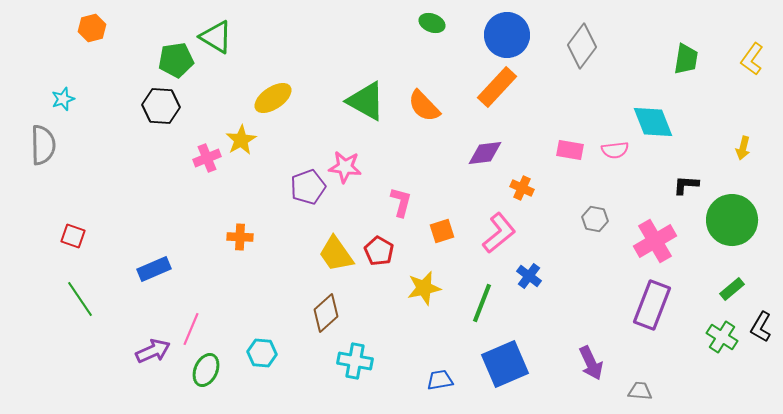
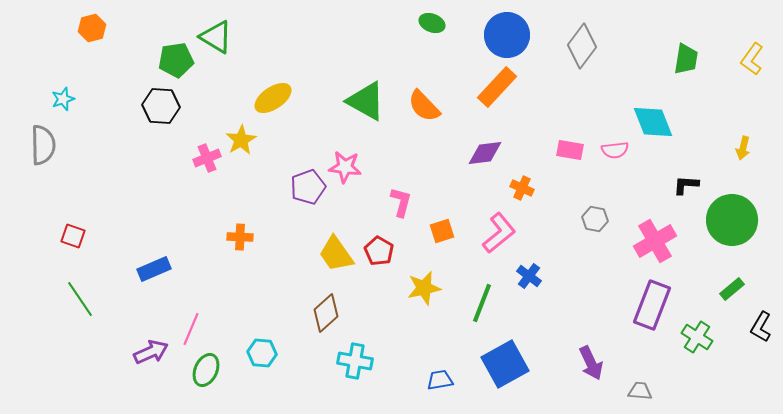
green cross at (722, 337): moved 25 px left
purple arrow at (153, 351): moved 2 px left, 1 px down
blue square at (505, 364): rotated 6 degrees counterclockwise
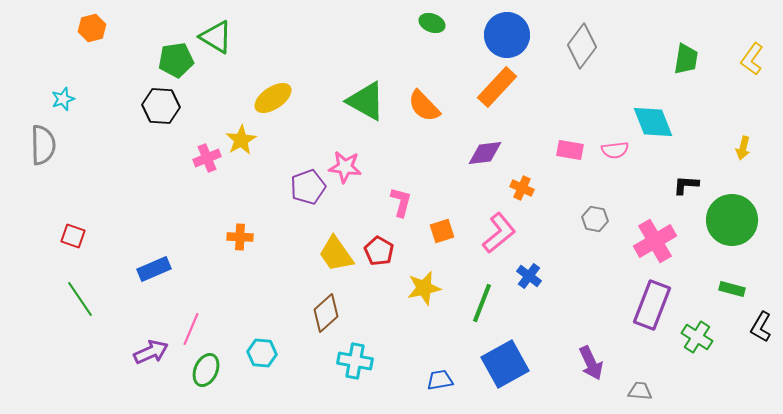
green rectangle at (732, 289): rotated 55 degrees clockwise
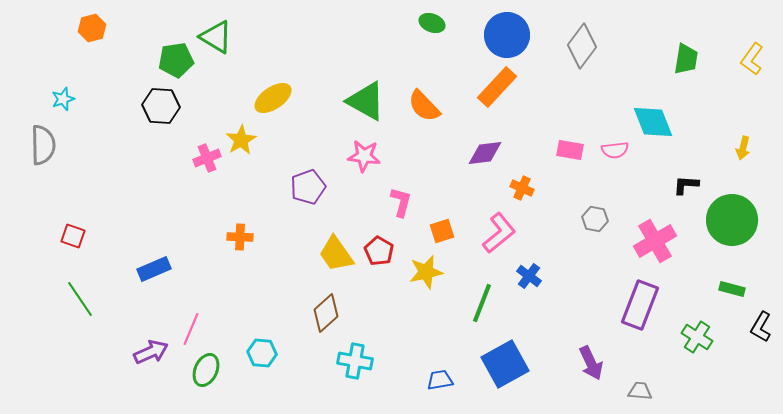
pink star at (345, 167): moved 19 px right, 11 px up
yellow star at (424, 288): moved 2 px right, 16 px up
purple rectangle at (652, 305): moved 12 px left
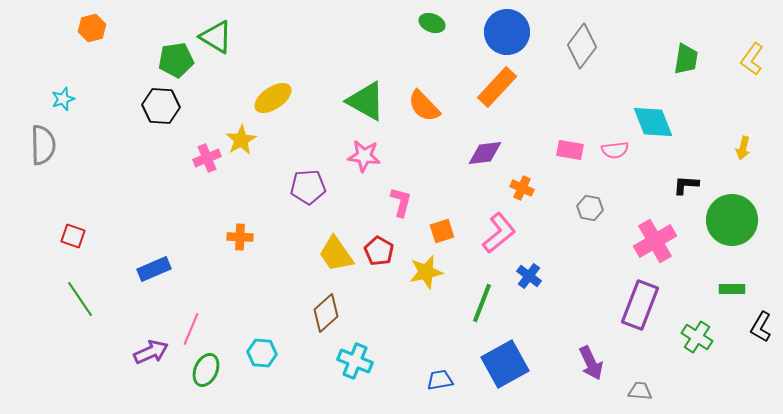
blue circle at (507, 35): moved 3 px up
purple pentagon at (308, 187): rotated 16 degrees clockwise
gray hexagon at (595, 219): moved 5 px left, 11 px up
green rectangle at (732, 289): rotated 15 degrees counterclockwise
cyan cross at (355, 361): rotated 12 degrees clockwise
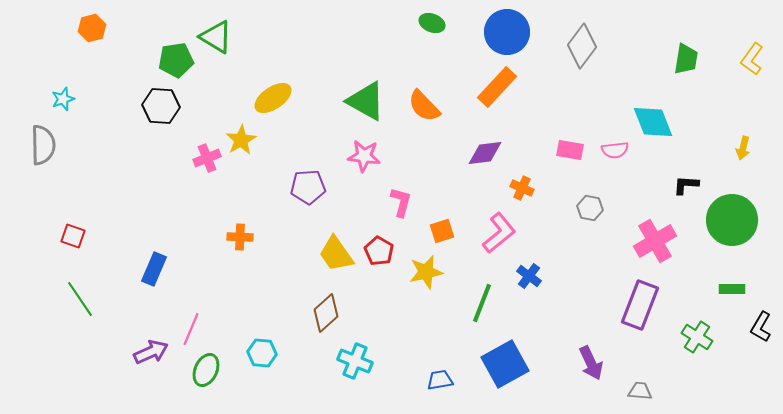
blue rectangle at (154, 269): rotated 44 degrees counterclockwise
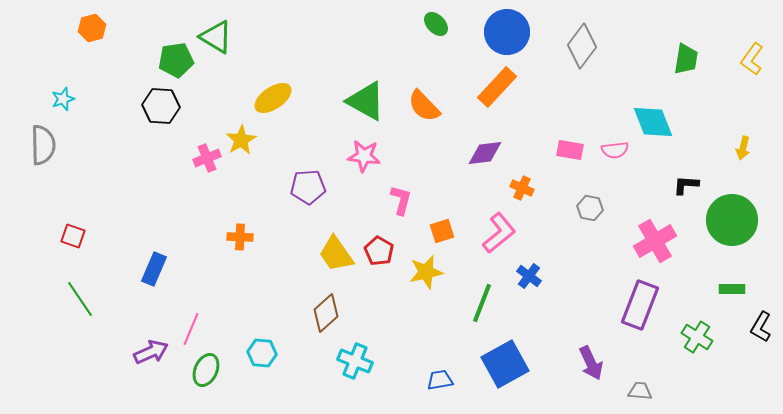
green ellipse at (432, 23): moved 4 px right, 1 px down; rotated 25 degrees clockwise
pink L-shape at (401, 202): moved 2 px up
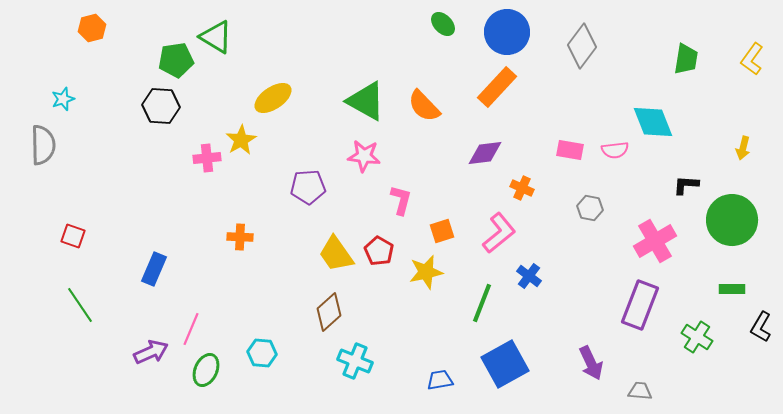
green ellipse at (436, 24): moved 7 px right
pink cross at (207, 158): rotated 16 degrees clockwise
green line at (80, 299): moved 6 px down
brown diamond at (326, 313): moved 3 px right, 1 px up
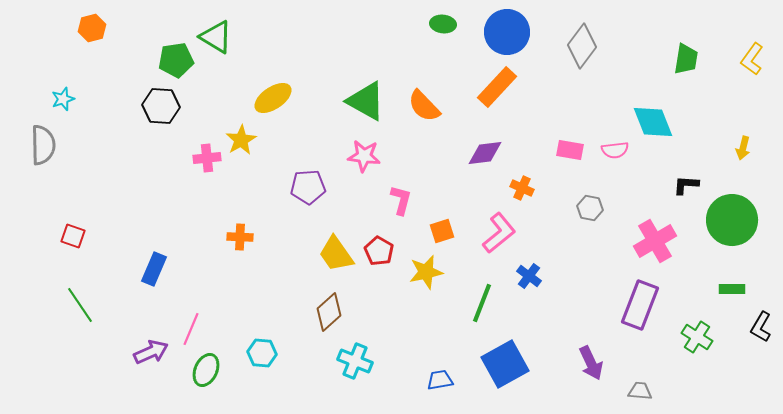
green ellipse at (443, 24): rotated 40 degrees counterclockwise
